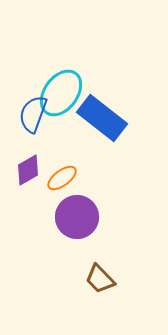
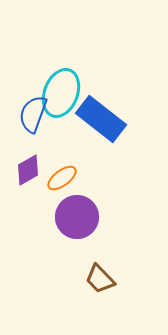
cyan ellipse: rotated 15 degrees counterclockwise
blue rectangle: moved 1 px left, 1 px down
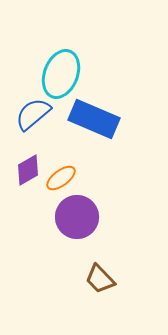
cyan ellipse: moved 19 px up
blue semicircle: rotated 30 degrees clockwise
blue rectangle: moved 7 px left; rotated 15 degrees counterclockwise
orange ellipse: moved 1 px left
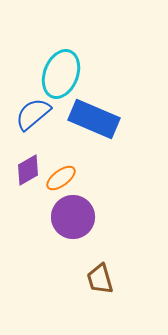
purple circle: moved 4 px left
brown trapezoid: rotated 28 degrees clockwise
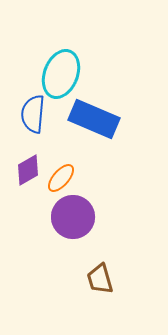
blue semicircle: rotated 45 degrees counterclockwise
orange ellipse: rotated 12 degrees counterclockwise
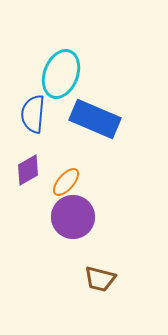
blue rectangle: moved 1 px right
orange ellipse: moved 5 px right, 4 px down
brown trapezoid: rotated 60 degrees counterclockwise
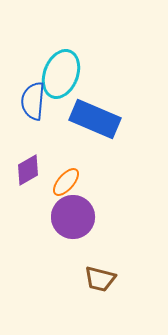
blue semicircle: moved 13 px up
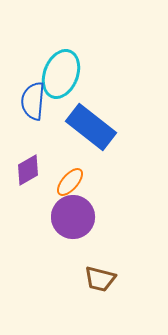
blue rectangle: moved 4 px left, 8 px down; rotated 15 degrees clockwise
orange ellipse: moved 4 px right
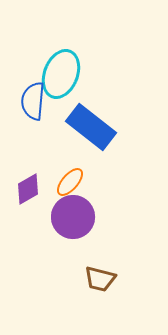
purple diamond: moved 19 px down
